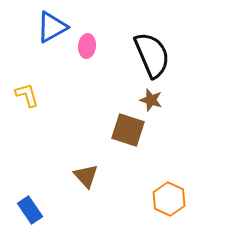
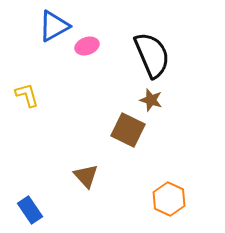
blue triangle: moved 2 px right, 1 px up
pink ellipse: rotated 65 degrees clockwise
brown square: rotated 8 degrees clockwise
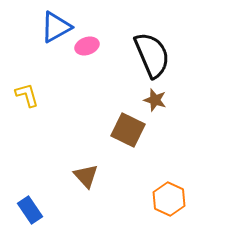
blue triangle: moved 2 px right, 1 px down
brown star: moved 4 px right
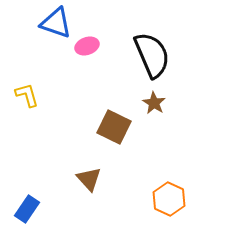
blue triangle: moved 4 px up; rotated 48 degrees clockwise
brown star: moved 1 px left, 3 px down; rotated 15 degrees clockwise
brown square: moved 14 px left, 3 px up
brown triangle: moved 3 px right, 3 px down
blue rectangle: moved 3 px left, 1 px up; rotated 68 degrees clockwise
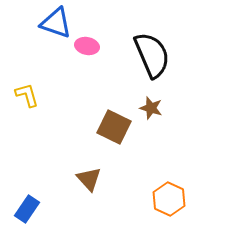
pink ellipse: rotated 30 degrees clockwise
brown star: moved 3 px left, 5 px down; rotated 15 degrees counterclockwise
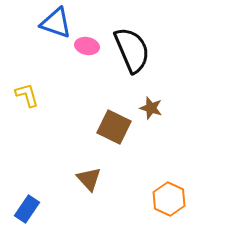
black semicircle: moved 20 px left, 5 px up
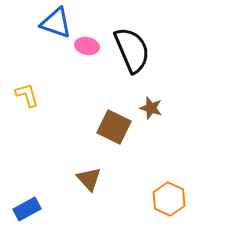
blue rectangle: rotated 28 degrees clockwise
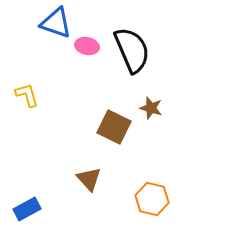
orange hexagon: moved 17 px left; rotated 12 degrees counterclockwise
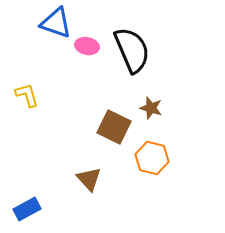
orange hexagon: moved 41 px up
